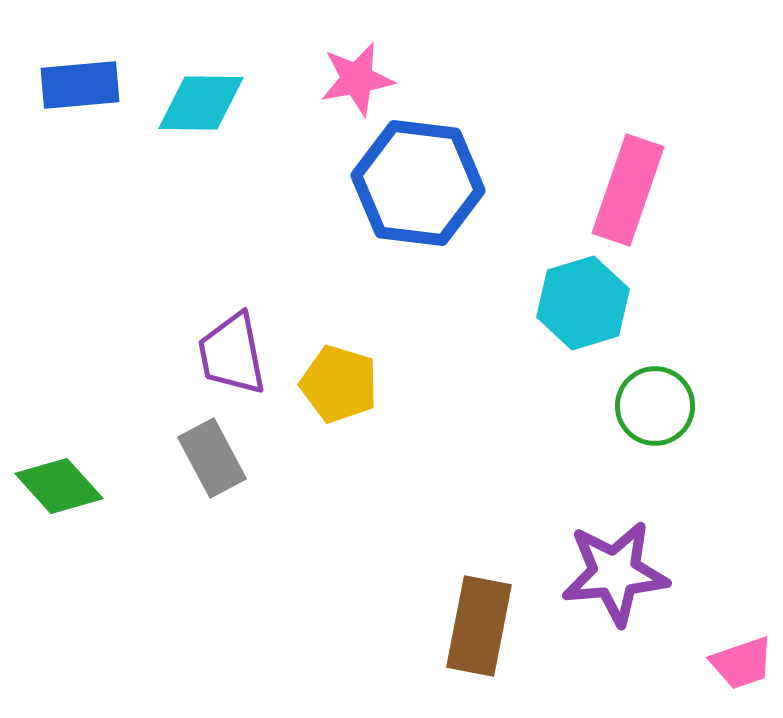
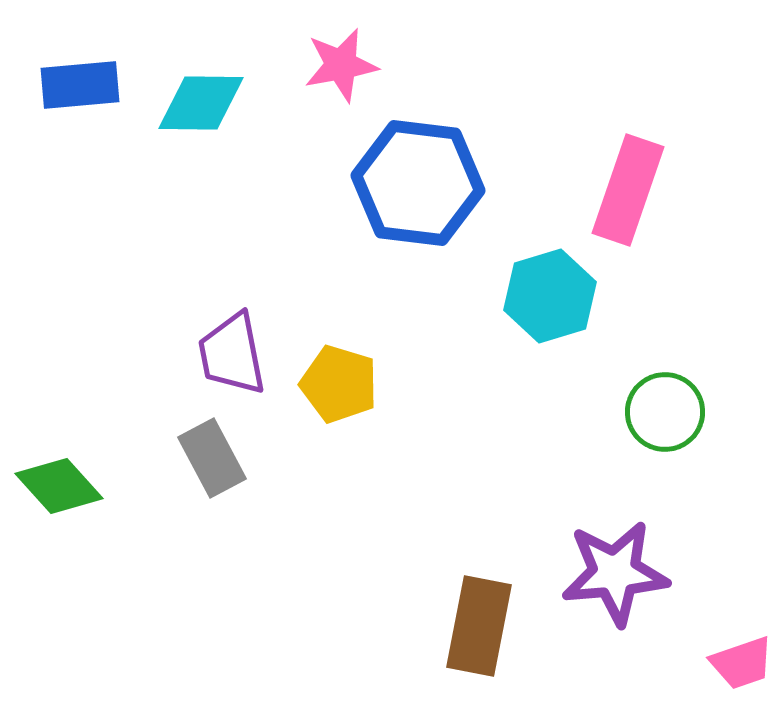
pink star: moved 16 px left, 14 px up
cyan hexagon: moved 33 px left, 7 px up
green circle: moved 10 px right, 6 px down
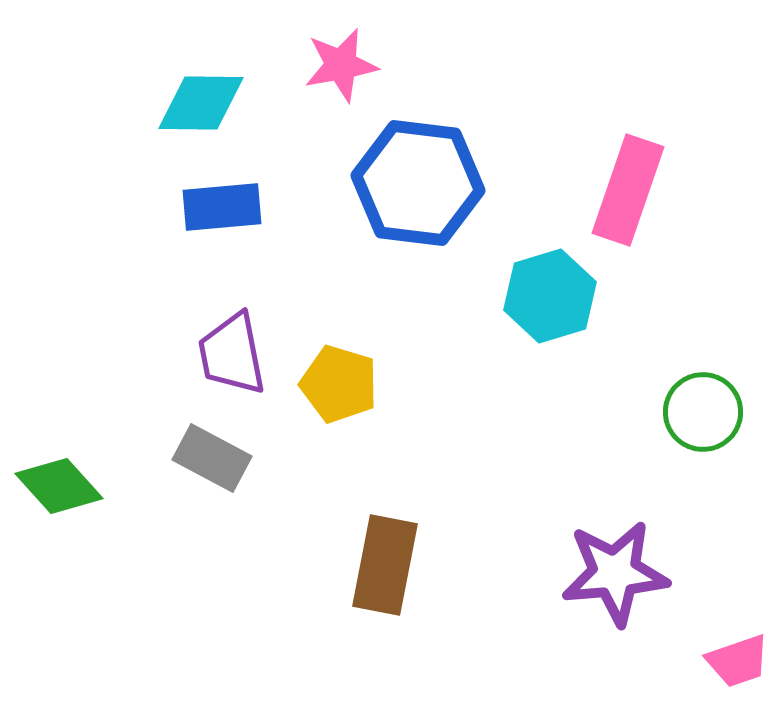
blue rectangle: moved 142 px right, 122 px down
green circle: moved 38 px right
gray rectangle: rotated 34 degrees counterclockwise
brown rectangle: moved 94 px left, 61 px up
pink trapezoid: moved 4 px left, 2 px up
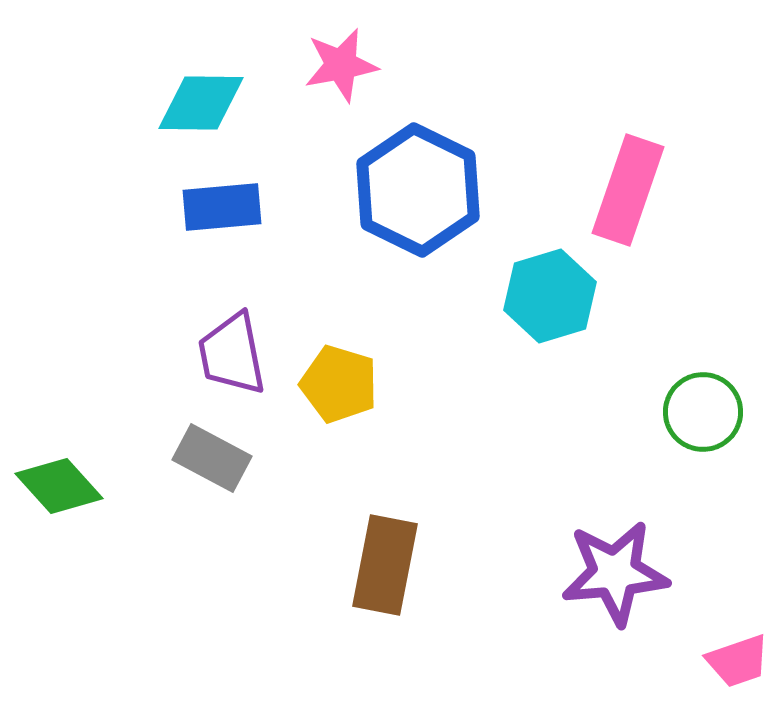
blue hexagon: moved 7 px down; rotated 19 degrees clockwise
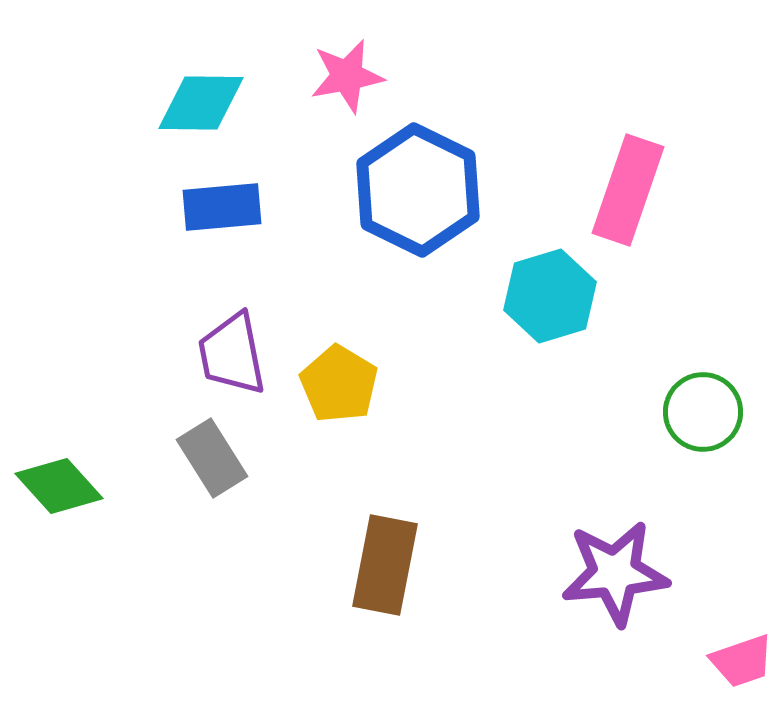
pink star: moved 6 px right, 11 px down
yellow pentagon: rotated 14 degrees clockwise
gray rectangle: rotated 30 degrees clockwise
pink trapezoid: moved 4 px right
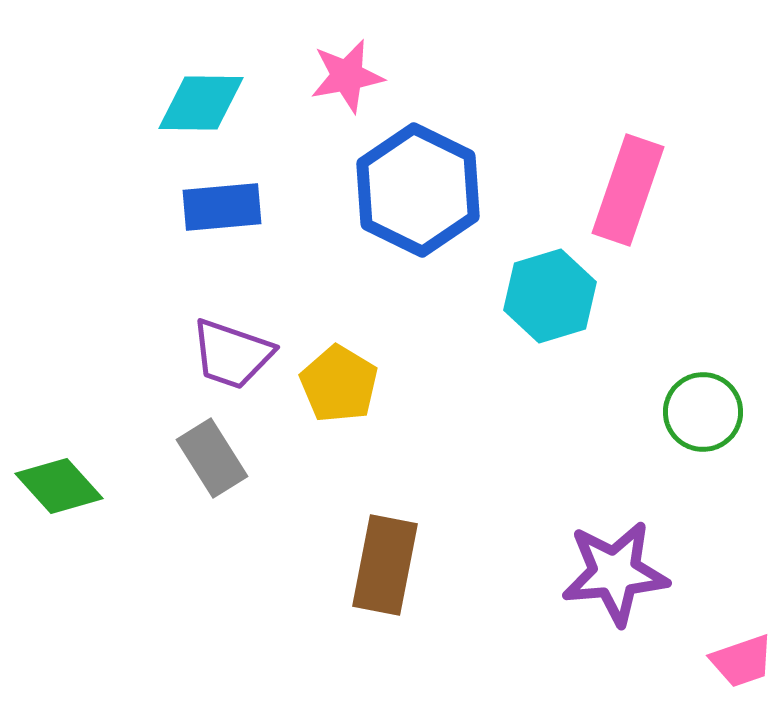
purple trapezoid: rotated 60 degrees counterclockwise
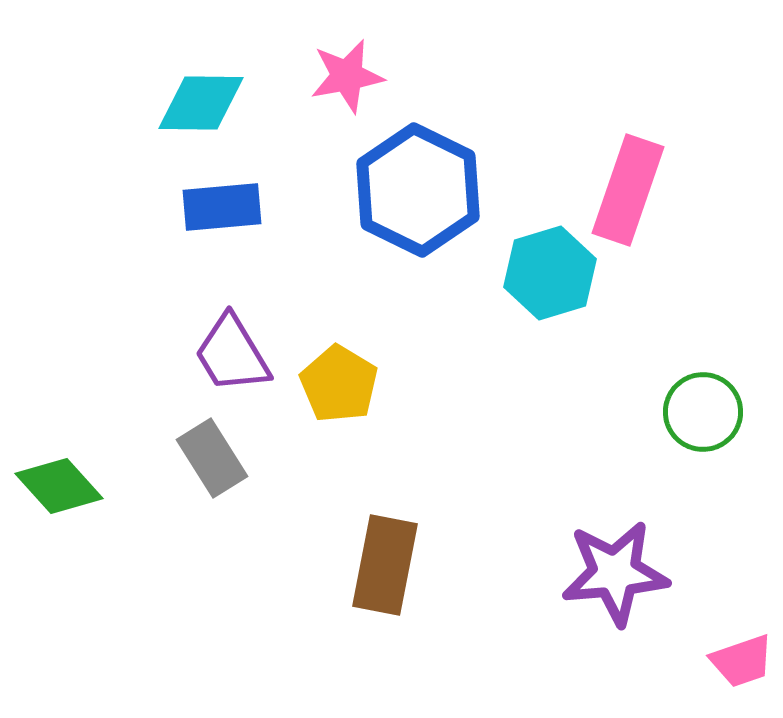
cyan hexagon: moved 23 px up
purple trapezoid: rotated 40 degrees clockwise
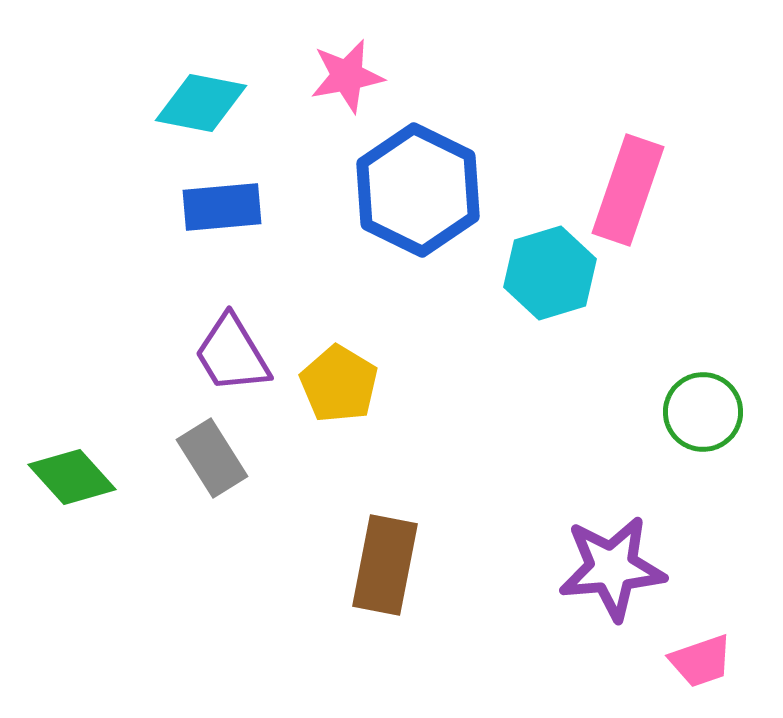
cyan diamond: rotated 10 degrees clockwise
green diamond: moved 13 px right, 9 px up
purple star: moved 3 px left, 5 px up
pink trapezoid: moved 41 px left
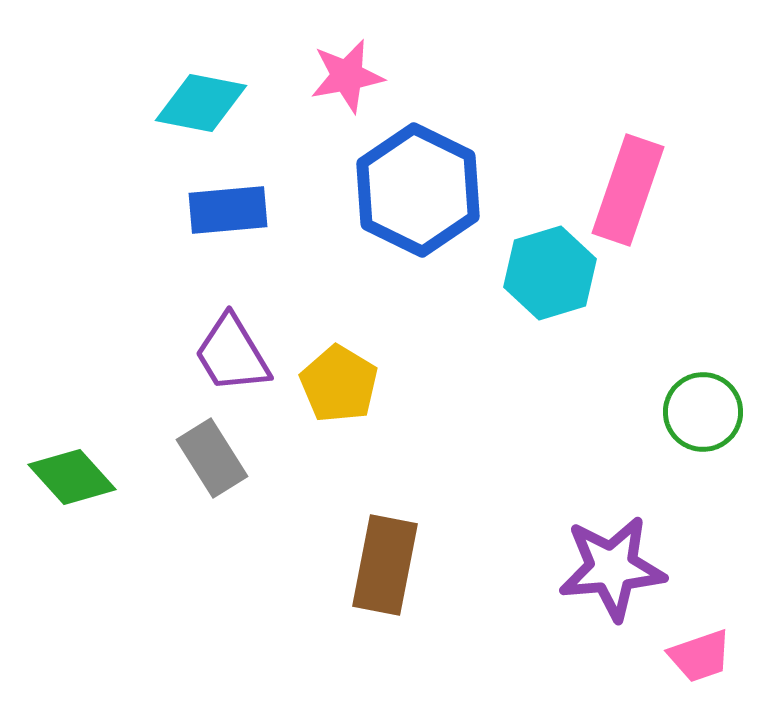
blue rectangle: moved 6 px right, 3 px down
pink trapezoid: moved 1 px left, 5 px up
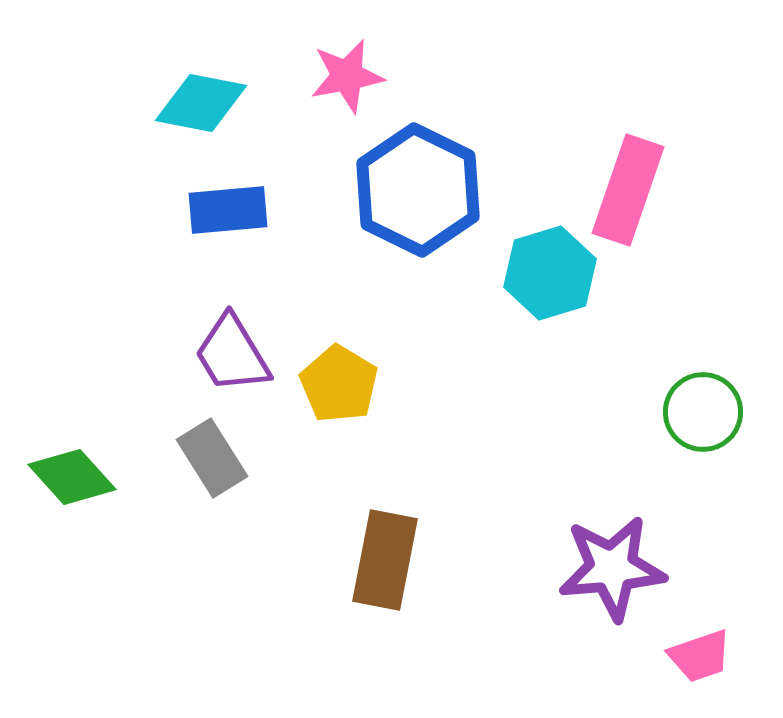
brown rectangle: moved 5 px up
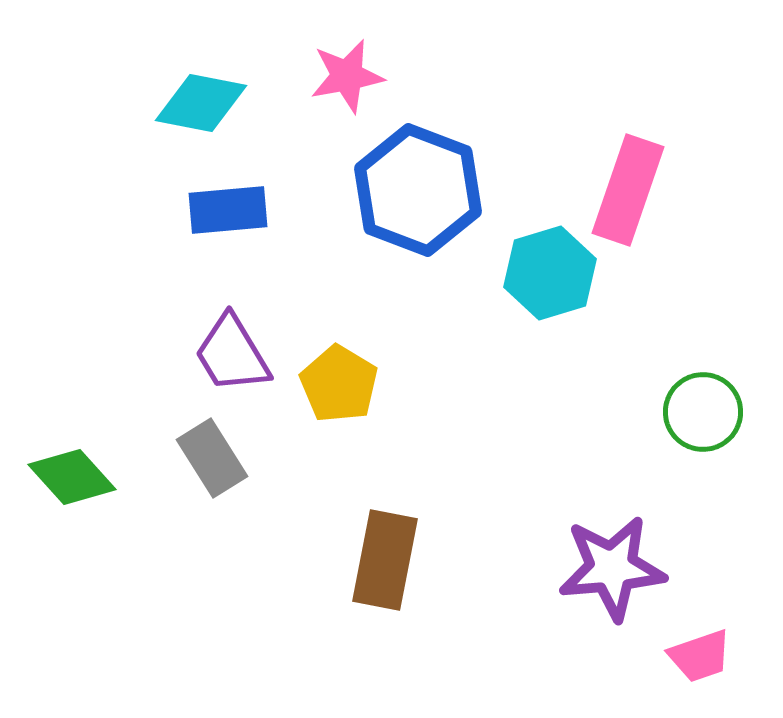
blue hexagon: rotated 5 degrees counterclockwise
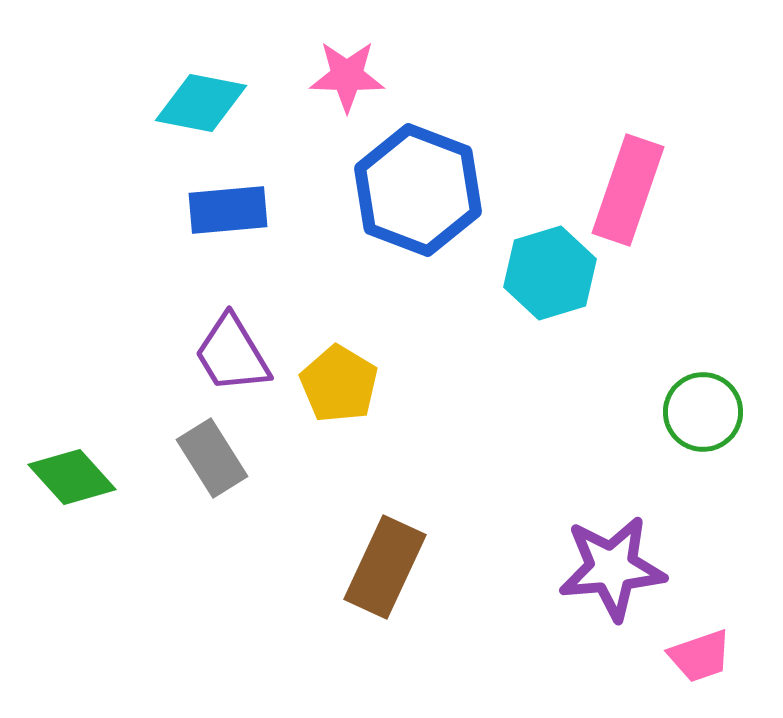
pink star: rotated 12 degrees clockwise
brown rectangle: moved 7 px down; rotated 14 degrees clockwise
